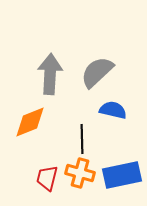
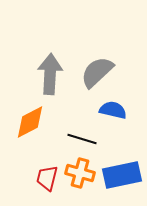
orange diamond: rotated 6 degrees counterclockwise
black line: rotated 72 degrees counterclockwise
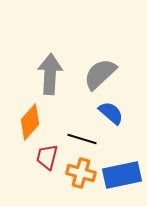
gray semicircle: moved 3 px right, 2 px down
blue semicircle: moved 2 px left, 3 px down; rotated 28 degrees clockwise
orange diamond: rotated 21 degrees counterclockwise
orange cross: moved 1 px right
red trapezoid: moved 21 px up
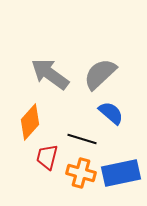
gray arrow: rotated 57 degrees counterclockwise
blue rectangle: moved 1 px left, 2 px up
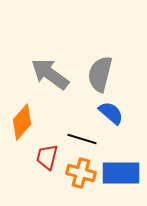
gray semicircle: rotated 33 degrees counterclockwise
orange diamond: moved 8 px left
blue rectangle: rotated 12 degrees clockwise
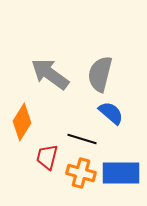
orange diamond: rotated 9 degrees counterclockwise
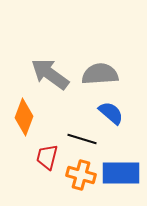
gray semicircle: rotated 72 degrees clockwise
orange diamond: moved 2 px right, 5 px up; rotated 12 degrees counterclockwise
orange cross: moved 2 px down
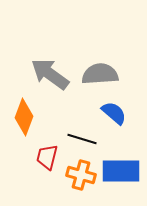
blue semicircle: moved 3 px right
blue rectangle: moved 2 px up
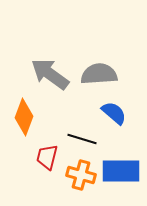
gray semicircle: moved 1 px left
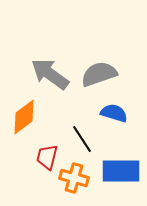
gray semicircle: rotated 15 degrees counterclockwise
blue semicircle: rotated 24 degrees counterclockwise
orange diamond: rotated 33 degrees clockwise
black line: rotated 40 degrees clockwise
orange cross: moved 7 px left, 3 px down
